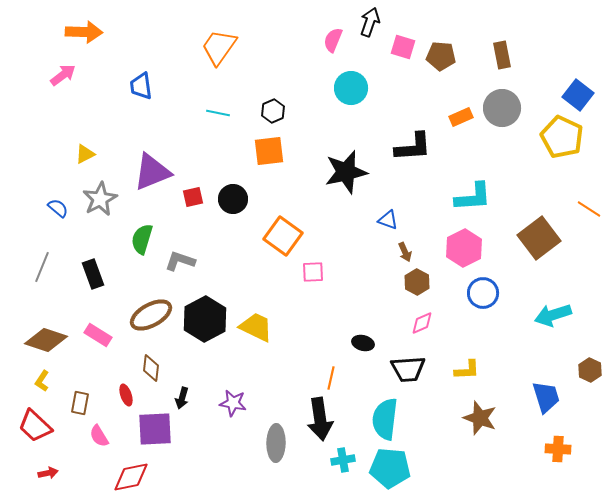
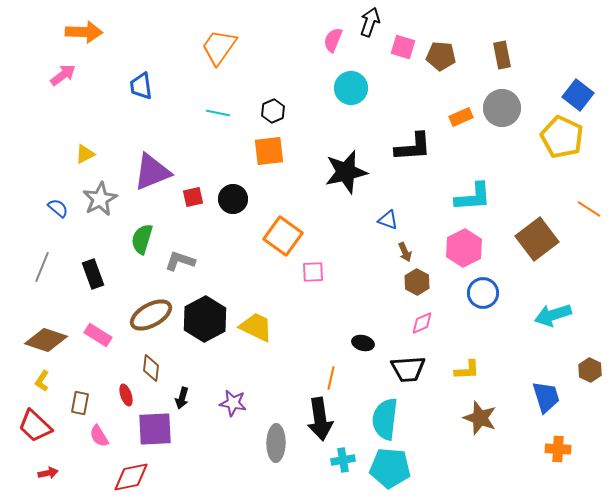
brown square at (539, 238): moved 2 px left, 1 px down
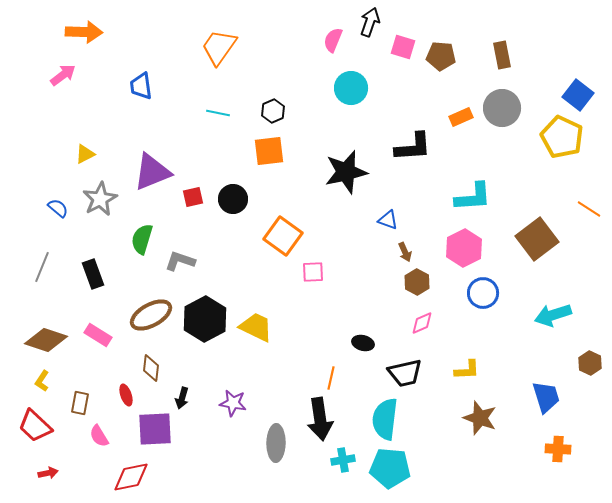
black trapezoid at (408, 369): moved 3 px left, 4 px down; rotated 9 degrees counterclockwise
brown hexagon at (590, 370): moved 7 px up
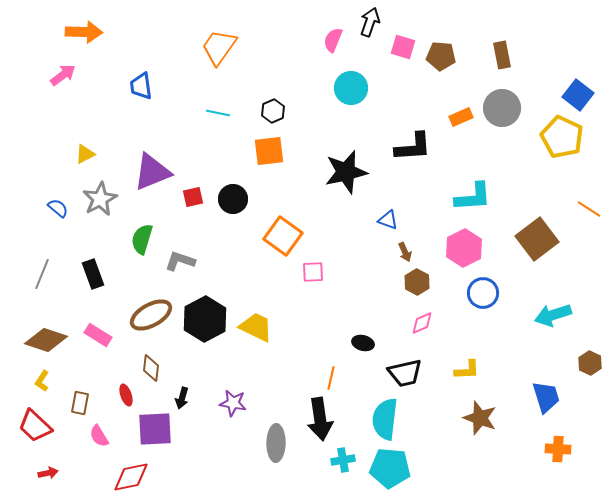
gray line at (42, 267): moved 7 px down
